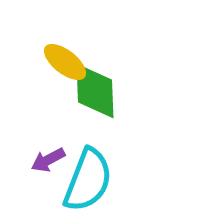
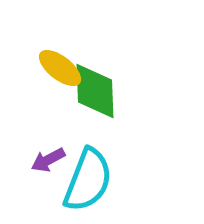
yellow ellipse: moved 5 px left, 6 px down
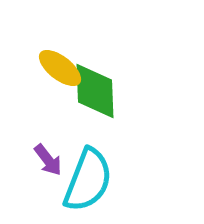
purple arrow: rotated 100 degrees counterclockwise
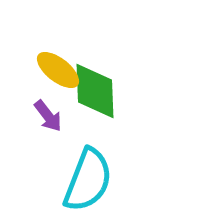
yellow ellipse: moved 2 px left, 2 px down
purple arrow: moved 44 px up
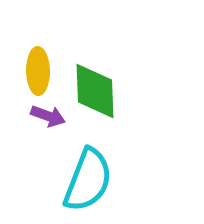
yellow ellipse: moved 20 px left, 1 px down; rotated 51 degrees clockwise
purple arrow: rotated 32 degrees counterclockwise
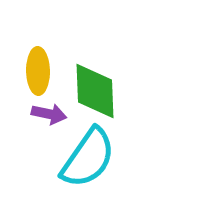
purple arrow: moved 1 px right, 2 px up; rotated 8 degrees counterclockwise
cyan semicircle: moved 22 px up; rotated 14 degrees clockwise
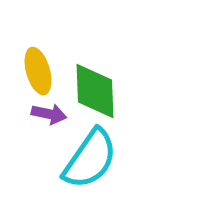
yellow ellipse: rotated 15 degrees counterclockwise
cyan semicircle: moved 2 px right, 1 px down
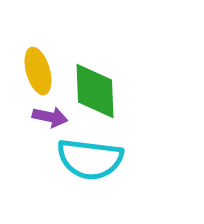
purple arrow: moved 1 px right, 3 px down
cyan semicircle: rotated 62 degrees clockwise
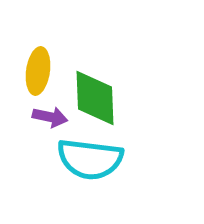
yellow ellipse: rotated 24 degrees clockwise
green diamond: moved 7 px down
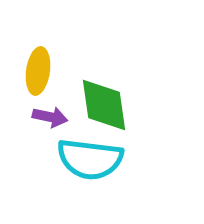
green diamond: moved 9 px right, 7 px down; rotated 6 degrees counterclockwise
